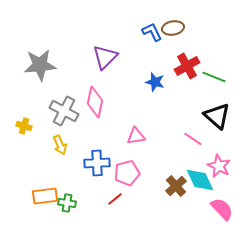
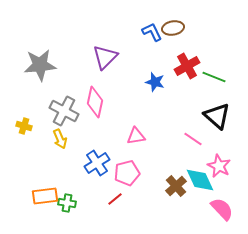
yellow arrow: moved 6 px up
blue cross: rotated 30 degrees counterclockwise
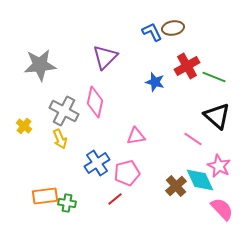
yellow cross: rotated 21 degrees clockwise
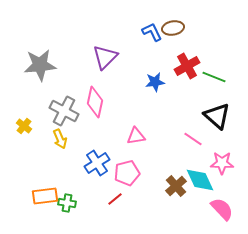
blue star: rotated 24 degrees counterclockwise
pink star: moved 3 px right, 3 px up; rotated 25 degrees counterclockwise
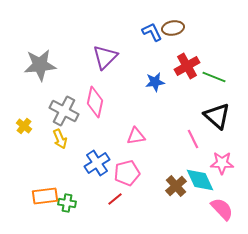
pink line: rotated 30 degrees clockwise
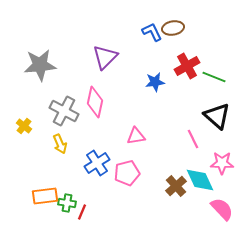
yellow arrow: moved 5 px down
red line: moved 33 px left, 13 px down; rotated 28 degrees counterclockwise
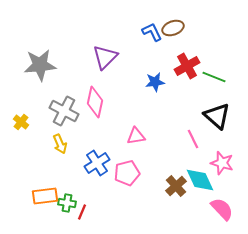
brown ellipse: rotated 10 degrees counterclockwise
yellow cross: moved 3 px left, 4 px up
pink star: rotated 15 degrees clockwise
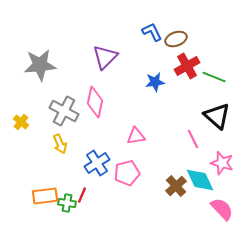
brown ellipse: moved 3 px right, 11 px down
red line: moved 17 px up
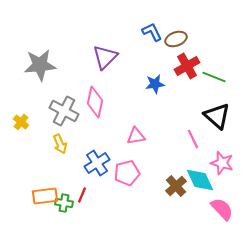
blue star: moved 2 px down
green cross: moved 3 px left
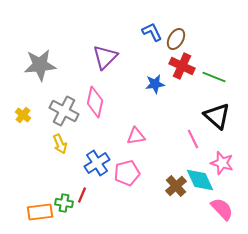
brown ellipse: rotated 40 degrees counterclockwise
red cross: moved 5 px left; rotated 35 degrees counterclockwise
yellow cross: moved 2 px right, 7 px up
orange rectangle: moved 5 px left, 16 px down
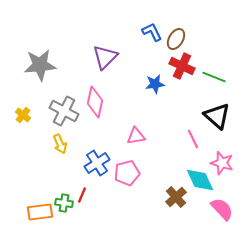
brown cross: moved 11 px down
